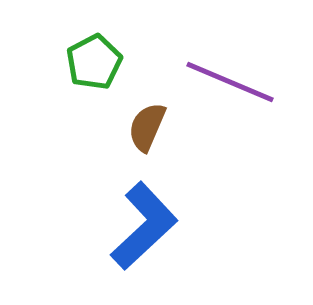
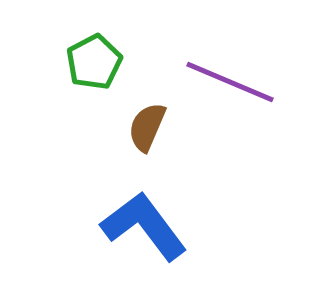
blue L-shape: rotated 84 degrees counterclockwise
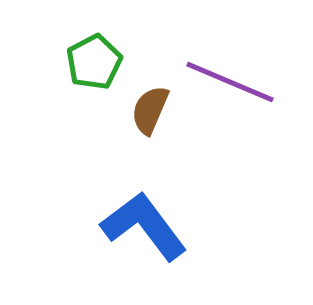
brown semicircle: moved 3 px right, 17 px up
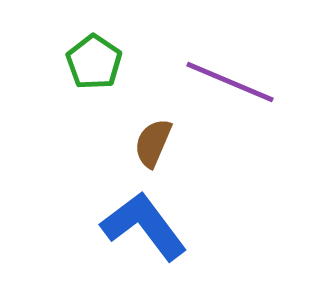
green pentagon: rotated 10 degrees counterclockwise
brown semicircle: moved 3 px right, 33 px down
